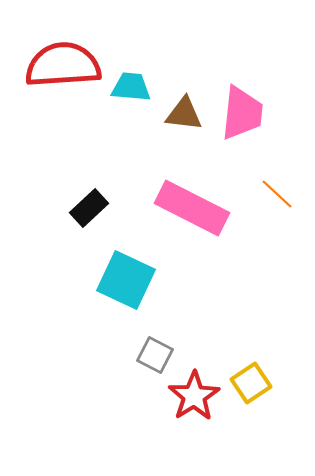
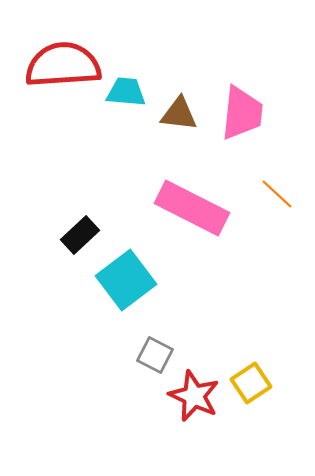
cyan trapezoid: moved 5 px left, 5 px down
brown triangle: moved 5 px left
black rectangle: moved 9 px left, 27 px down
cyan square: rotated 28 degrees clockwise
red star: rotated 15 degrees counterclockwise
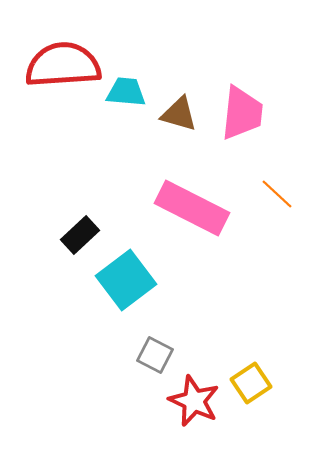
brown triangle: rotated 9 degrees clockwise
red star: moved 5 px down
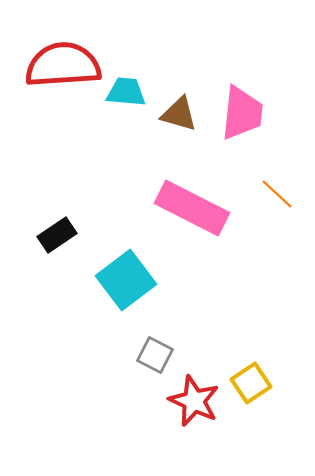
black rectangle: moved 23 px left; rotated 9 degrees clockwise
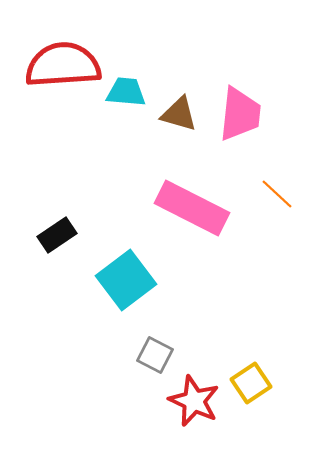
pink trapezoid: moved 2 px left, 1 px down
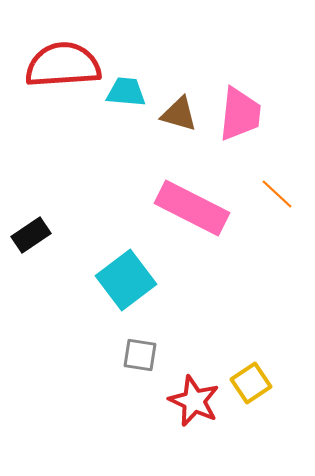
black rectangle: moved 26 px left
gray square: moved 15 px left; rotated 18 degrees counterclockwise
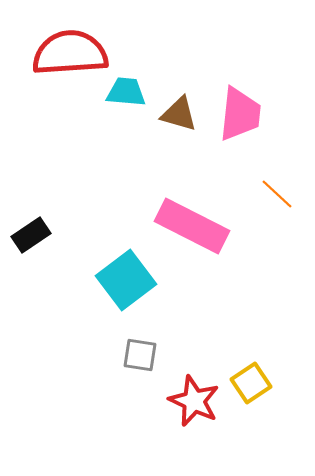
red semicircle: moved 7 px right, 12 px up
pink rectangle: moved 18 px down
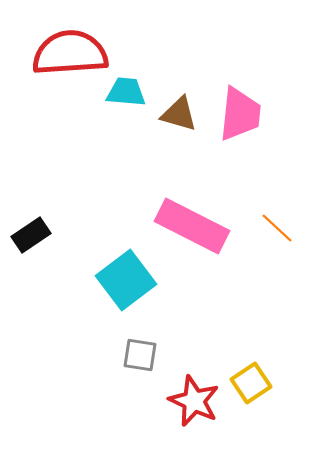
orange line: moved 34 px down
